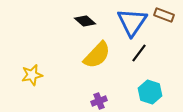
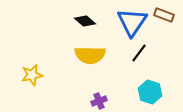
yellow semicircle: moved 7 px left; rotated 48 degrees clockwise
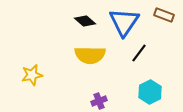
blue triangle: moved 8 px left
cyan hexagon: rotated 15 degrees clockwise
